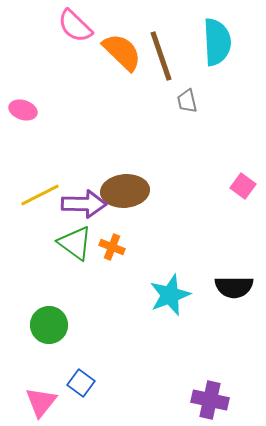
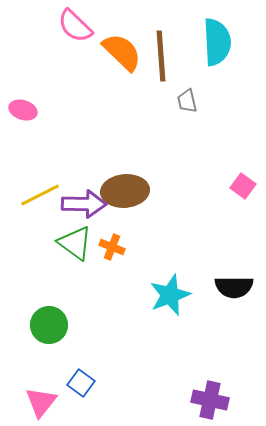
brown line: rotated 15 degrees clockwise
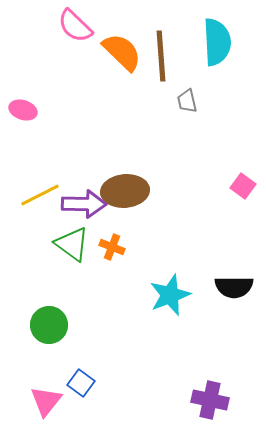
green triangle: moved 3 px left, 1 px down
pink triangle: moved 5 px right, 1 px up
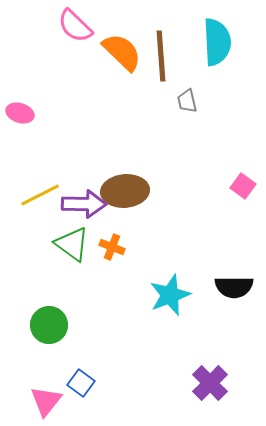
pink ellipse: moved 3 px left, 3 px down
purple cross: moved 17 px up; rotated 33 degrees clockwise
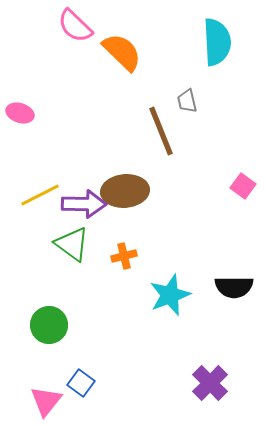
brown line: moved 75 px down; rotated 18 degrees counterclockwise
orange cross: moved 12 px right, 9 px down; rotated 35 degrees counterclockwise
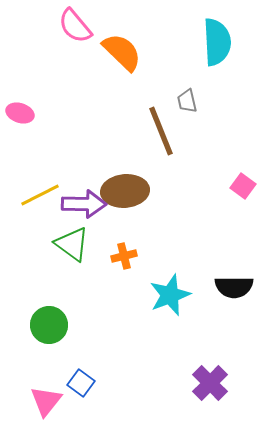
pink semicircle: rotated 6 degrees clockwise
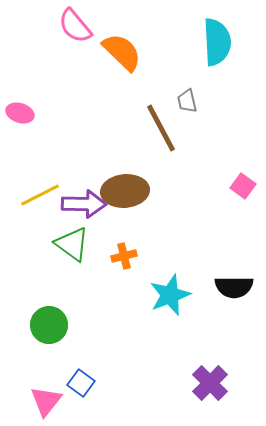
brown line: moved 3 px up; rotated 6 degrees counterclockwise
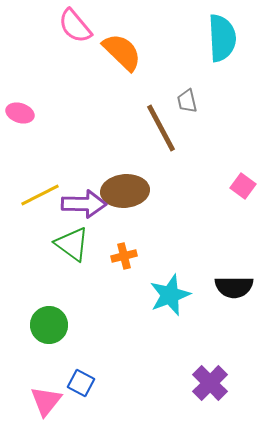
cyan semicircle: moved 5 px right, 4 px up
blue square: rotated 8 degrees counterclockwise
